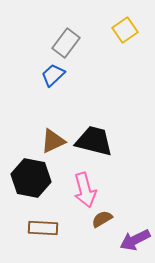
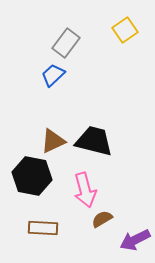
black hexagon: moved 1 px right, 2 px up
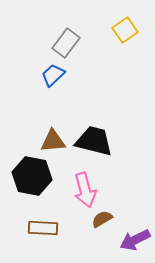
brown triangle: rotated 20 degrees clockwise
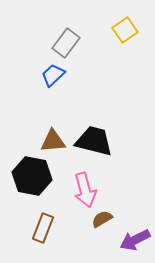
brown rectangle: rotated 72 degrees counterclockwise
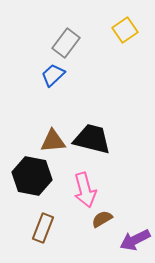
black trapezoid: moved 2 px left, 2 px up
